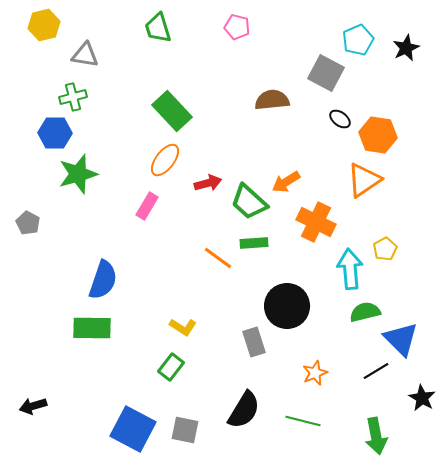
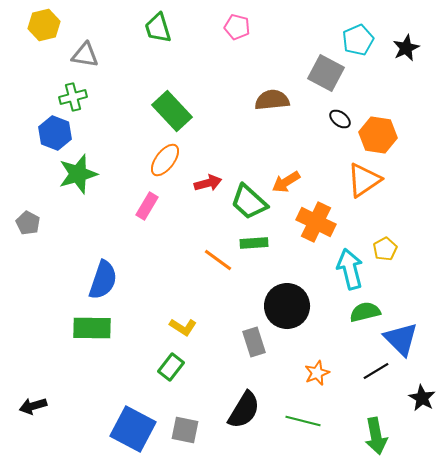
blue hexagon at (55, 133): rotated 20 degrees clockwise
orange line at (218, 258): moved 2 px down
cyan arrow at (350, 269): rotated 9 degrees counterclockwise
orange star at (315, 373): moved 2 px right
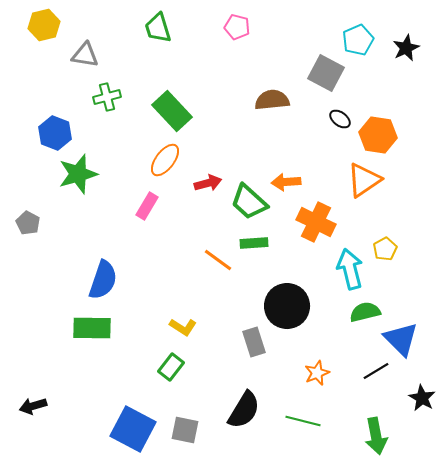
green cross at (73, 97): moved 34 px right
orange arrow at (286, 182): rotated 28 degrees clockwise
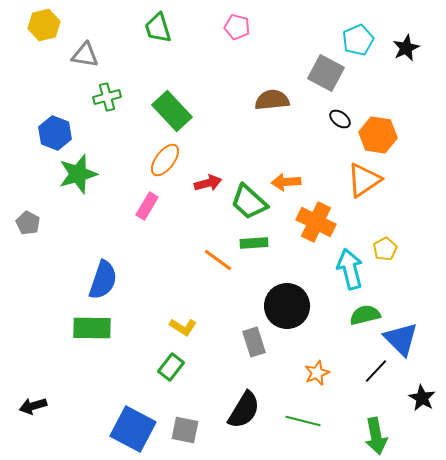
green semicircle at (365, 312): moved 3 px down
black line at (376, 371): rotated 16 degrees counterclockwise
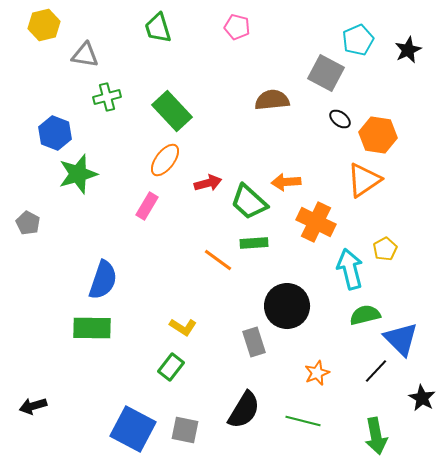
black star at (406, 48): moved 2 px right, 2 px down
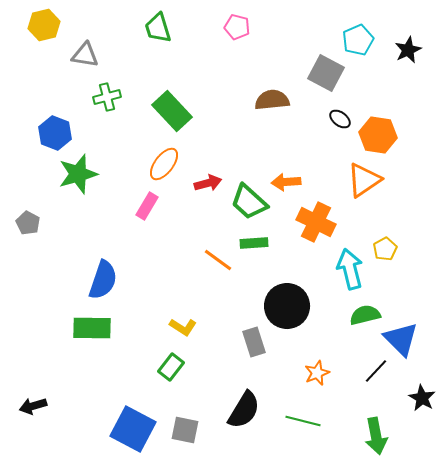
orange ellipse at (165, 160): moved 1 px left, 4 px down
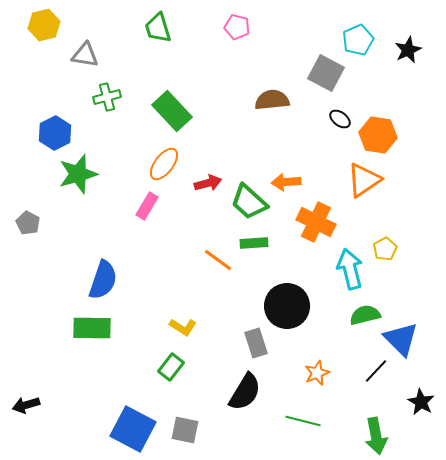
blue hexagon at (55, 133): rotated 12 degrees clockwise
gray rectangle at (254, 342): moved 2 px right, 1 px down
black star at (422, 398): moved 1 px left, 4 px down
black arrow at (33, 406): moved 7 px left, 1 px up
black semicircle at (244, 410): moved 1 px right, 18 px up
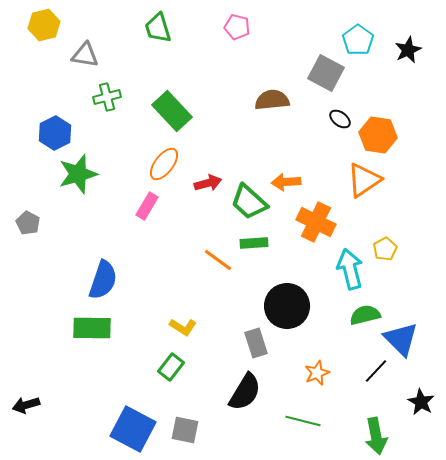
cyan pentagon at (358, 40): rotated 12 degrees counterclockwise
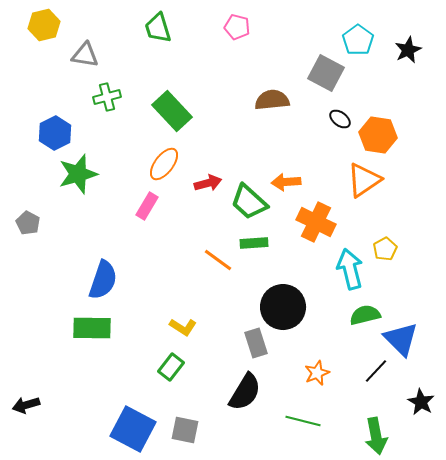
black circle at (287, 306): moved 4 px left, 1 px down
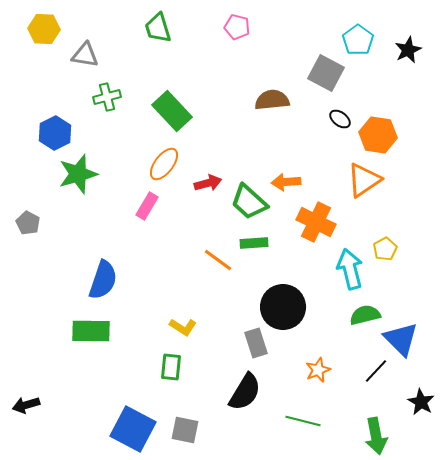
yellow hexagon at (44, 25): moved 4 px down; rotated 16 degrees clockwise
green rectangle at (92, 328): moved 1 px left, 3 px down
green rectangle at (171, 367): rotated 32 degrees counterclockwise
orange star at (317, 373): moved 1 px right, 3 px up
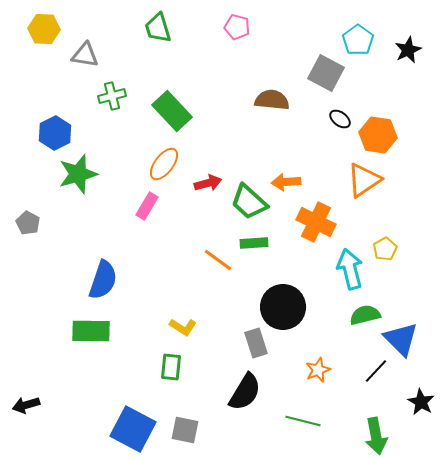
green cross at (107, 97): moved 5 px right, 1 px up
brown semicircle at (272, 100): rotated 12 degrees clockwise
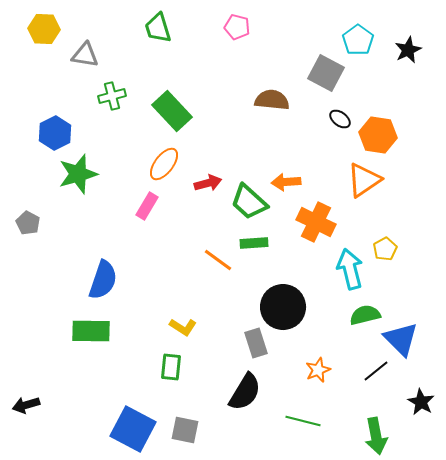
black line at (376, 371): rotated 8 degrees clockwise
